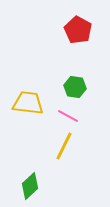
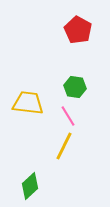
pink line: rotated 30 degrees clockwise
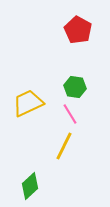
yellow trapezoid: rotated 32 degrees counterclockwise
pink line: moved 2 px right, 2 px up
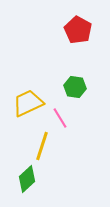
pink line: moved 10 px left, 4 px down
yellow line: moved 22 px left; rotated 8 degrees counterclockwise
green diamond: moved 3 px left, 7 px up
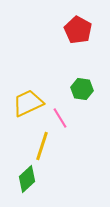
green hexagon: moved 7 px right, 2 px down
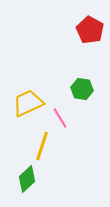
red pentagon: moved 12 px right
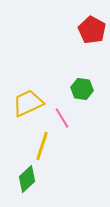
red pentagon: moved 2 px right
pink line: moved 2 px right
